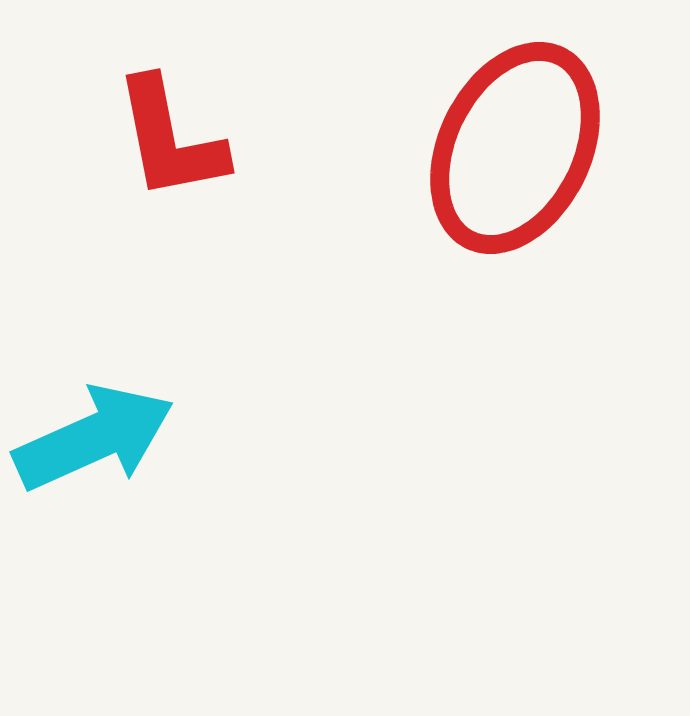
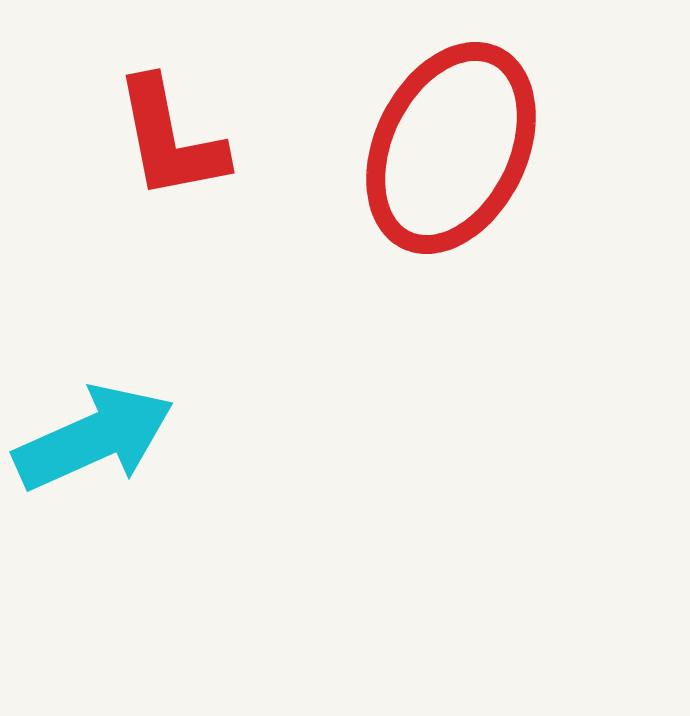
red ellipse: moved 64 px left
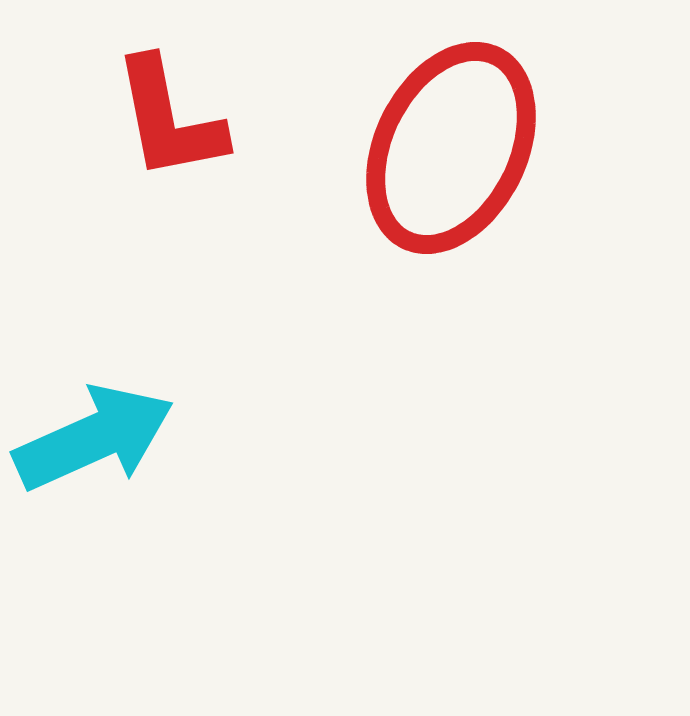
red L-shape: moved 1 px left, 20 px up
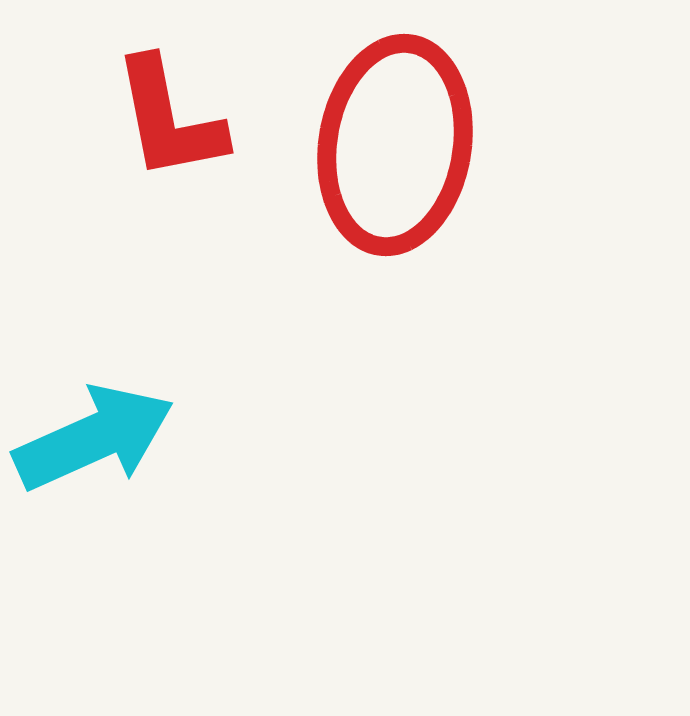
red ellipse: moved 56 px left, 3 px up; rotated 17 degrees counterclockwise
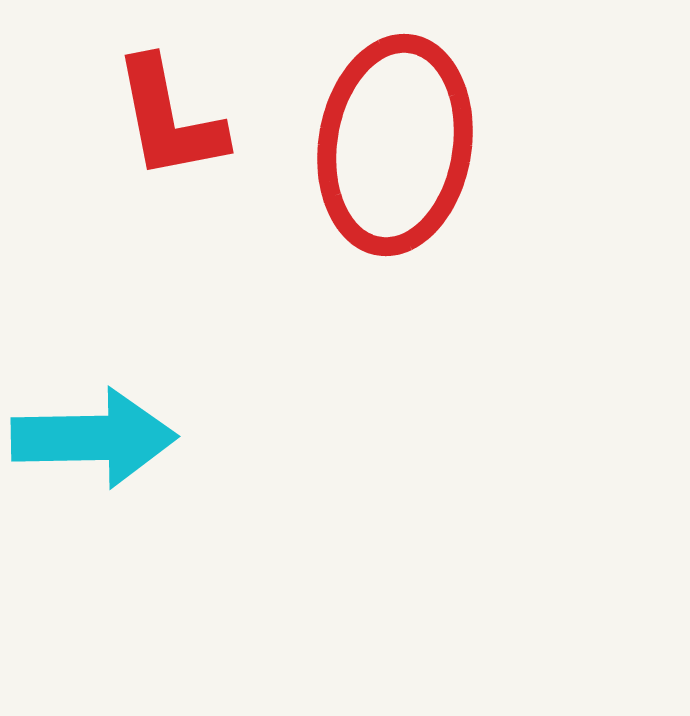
cyan arrow: rotated 23 degrees clockwise
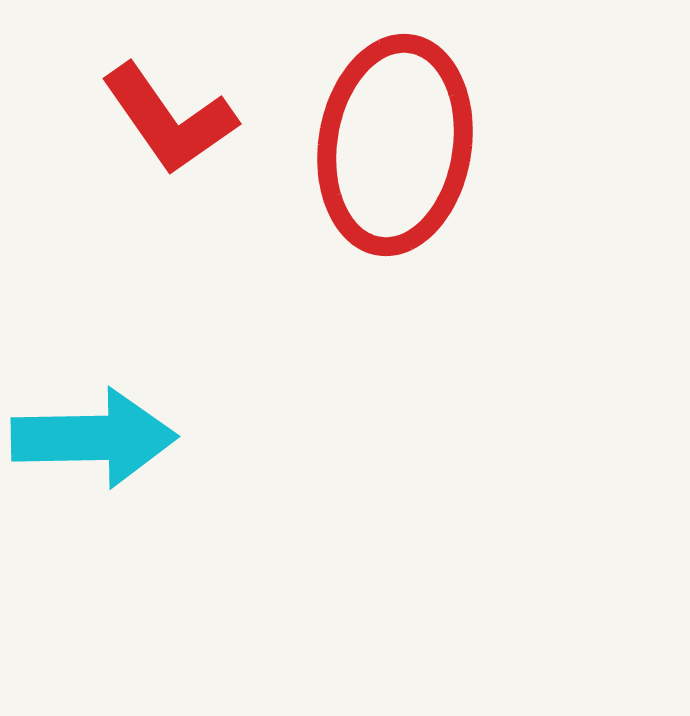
red L-shape: rotated 24 degrees counterclockwise
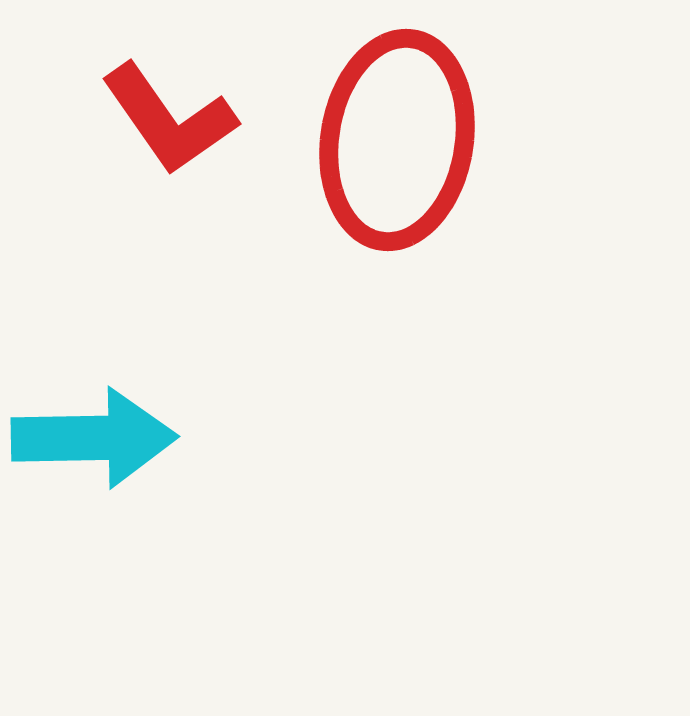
red ellipse: moved 2 px right, 5 px up
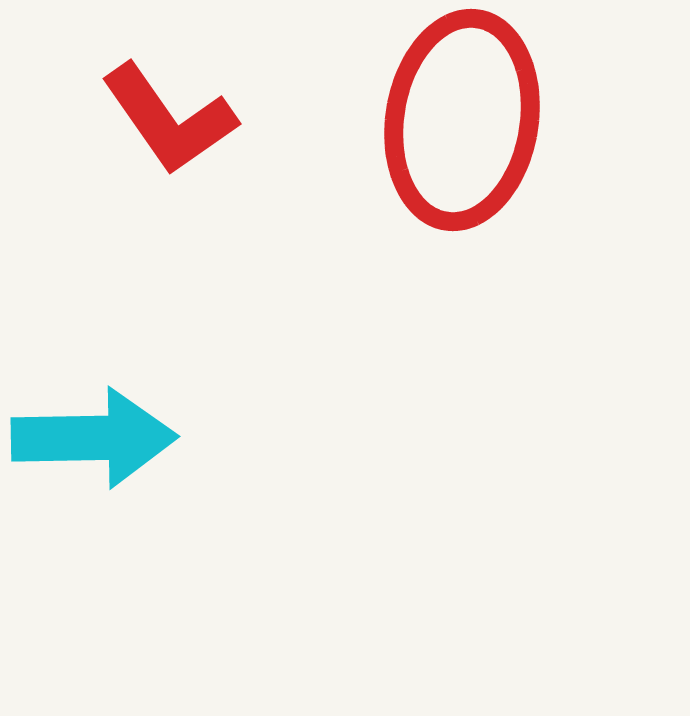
red ellipse: moved 65 px right, 20 px up
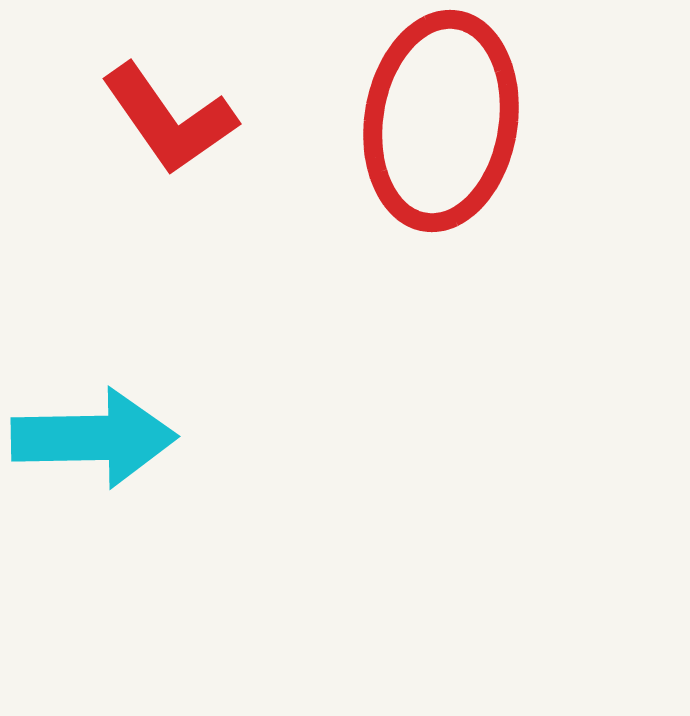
red ellipse: moved 21 px left, 1 px down
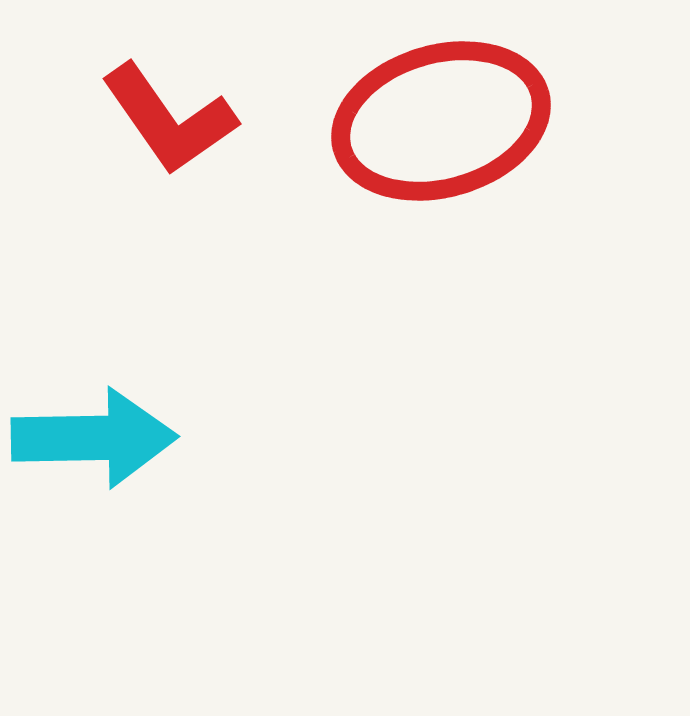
red ellipse: rotated 65 degrees clockwise
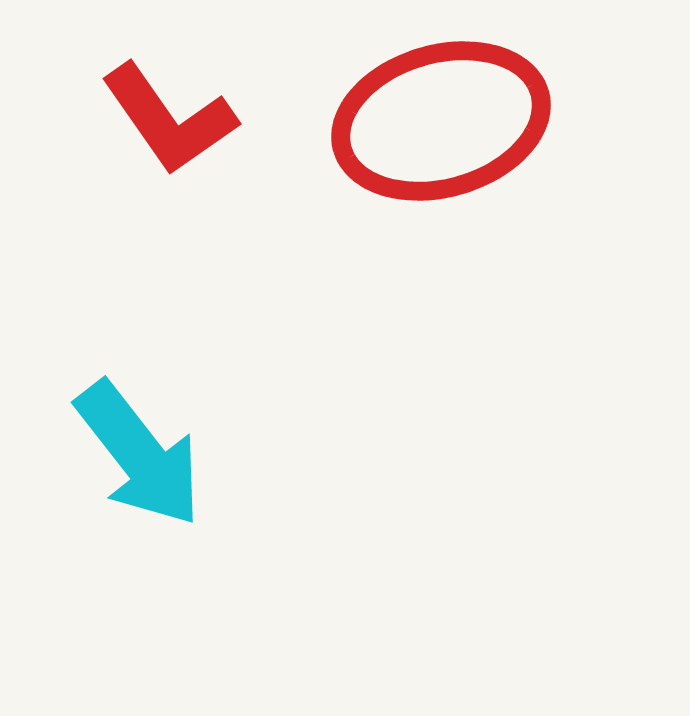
cyan arrow: moved 45 px right, 16 px down; rotated 53 degrees clockwise
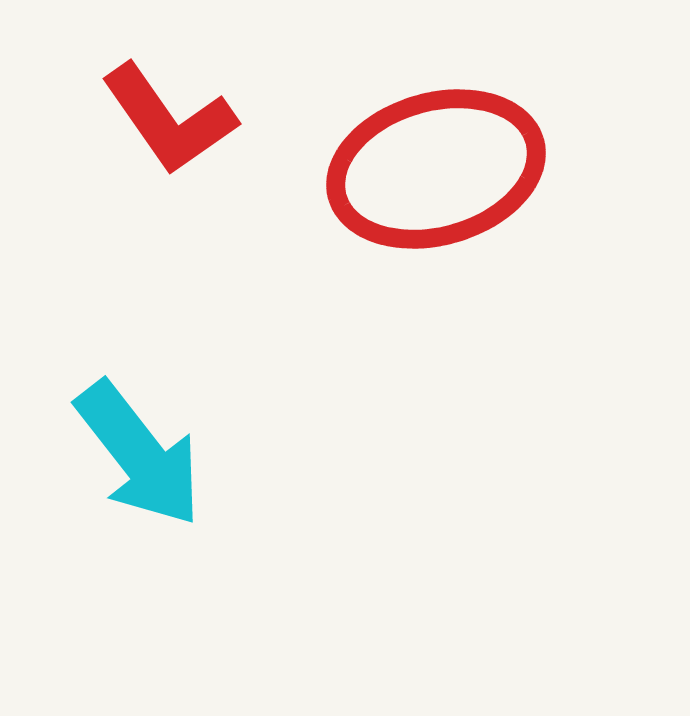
red ellipse: moved 5 px left, 48 px down
